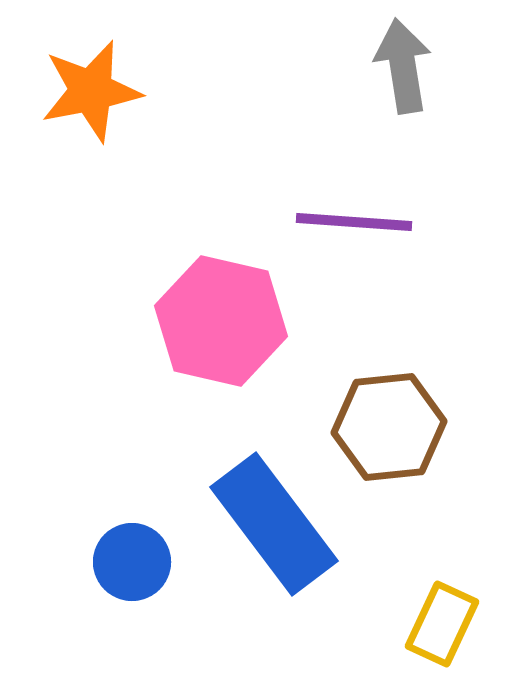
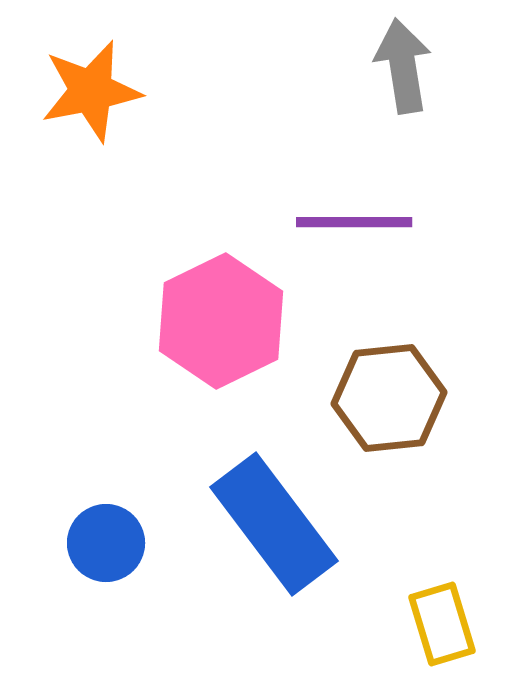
purple line: rotated 4 degrees counterclockwise
pink hexagon: rotated 21 degrees clockwise
brown hexagon: moved 29 px up
blue circle: moved 26 px left, 19 px up
yellow rectangle: rotated 42 degrees counterclockwise
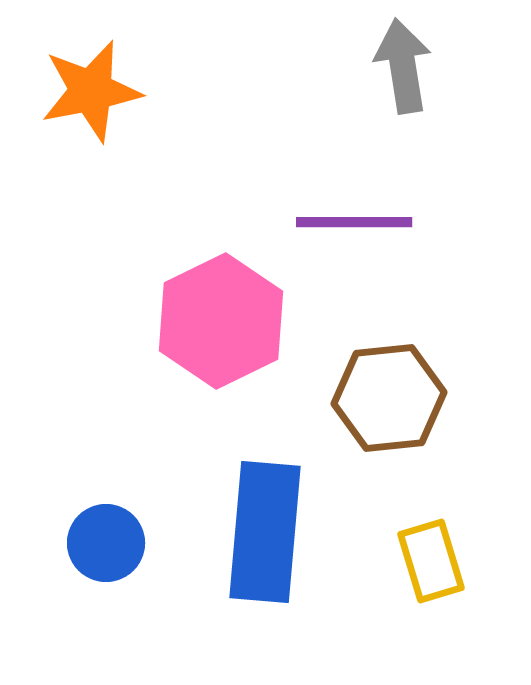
blue rectangle: moved 9 px left, 8 px down; rotated 42 degrees clockwise
yellow rectangle: moved 11 px left, 63 px up
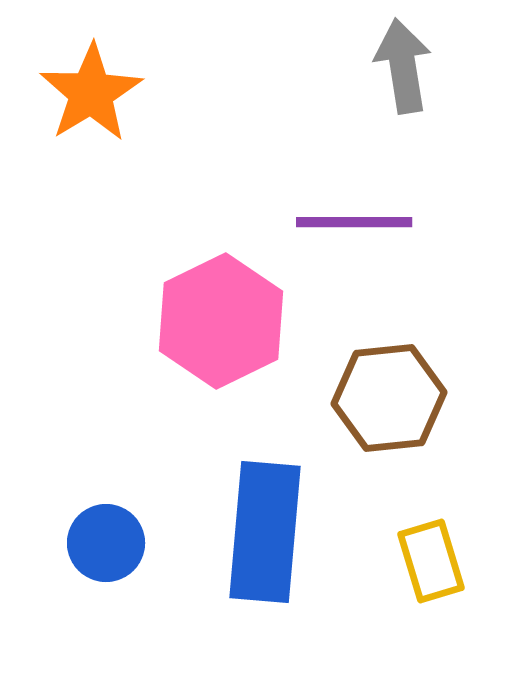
orange star: moved 2 px down; rotated 20 degrees counterclockwise
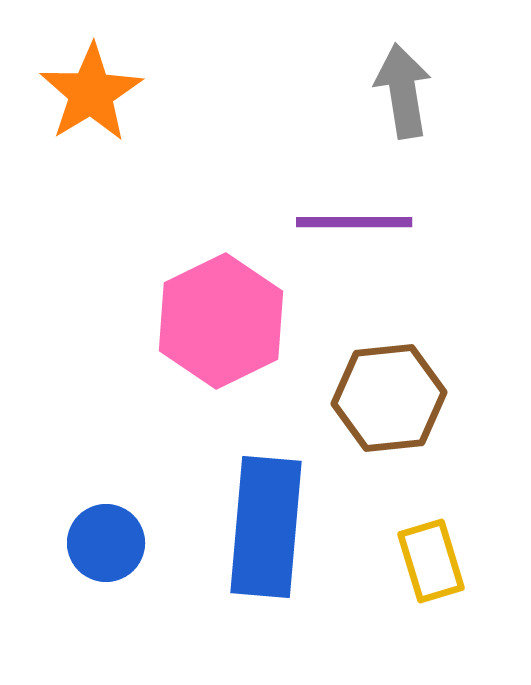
gray arrow: moved 25 px down
blue rectangle: moved 1 px right, 5 px up
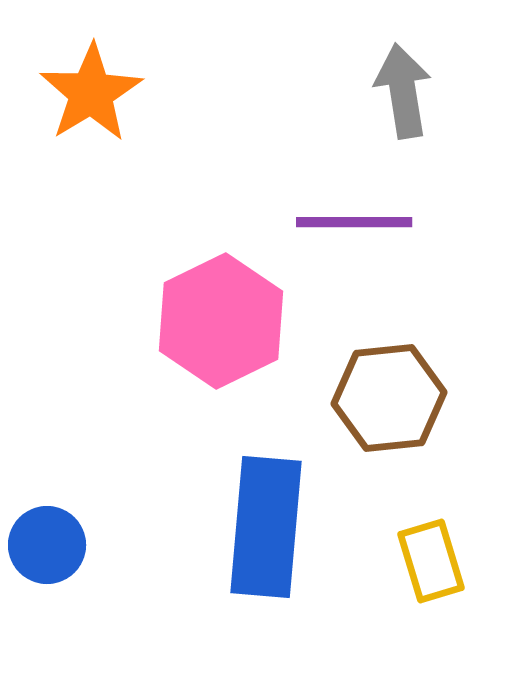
blue circle: moved 59 px left, 2 px down
